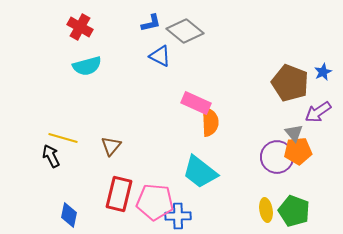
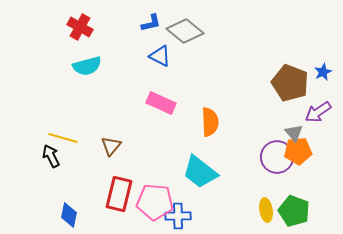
pink rectangle: moved 35 px left
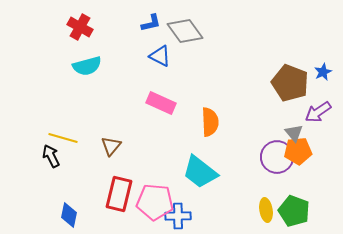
gray diamond: rotated 15 degrees clockwise
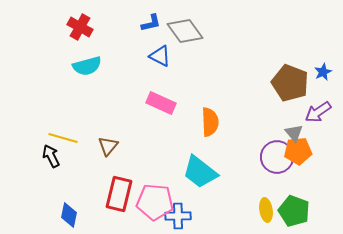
brown triangle: moved 3 px left
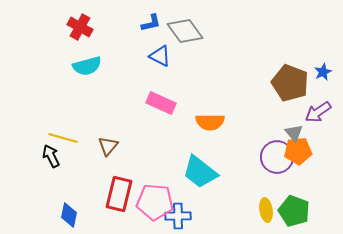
orange semicircle: rotated 92 degrees clockwise
